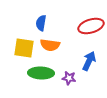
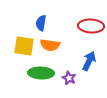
red ellipse: rotated 20 degrees clockwise
yellow square: moved 2 px up
purple star: rotated 16 degrees clockwise
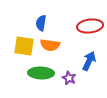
red ellipse: moved 1 px left; rotated 10 degrees counterclockwise
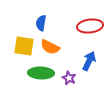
orange semicircle: moved 2 px down; rotated 18 degrees clockwise
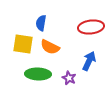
red ellipse: moved 1 px right, 1 px down
yellow square: moved 1 px left, 2 px up
green ellipse: moved 3 px left, 1 px down
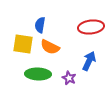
blue semicircle: moved 1 px left, 2 px down
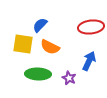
blue semicircle: rotated 35 degrees clockwise
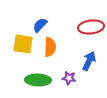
orange semicircle: rotated 114 degrees counterclockwise
green ellipse: moved 6 px down
purple star: rotated 16 degrees counterclockwise
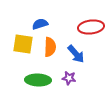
blue semicircle: moved 1 px up; rotated 28 degrees clockwise
blue arrow: moved 13 px left, 7 px up; rotated 114 degrees clockwise
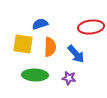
green ellipse: moved 3 px left, 5 px up
